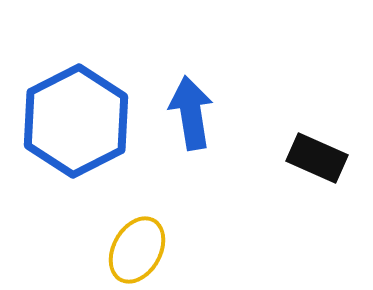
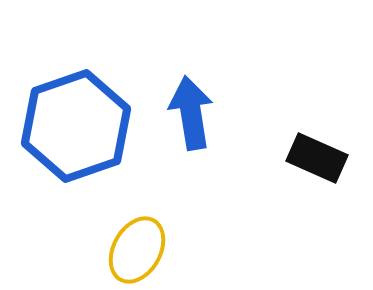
blue hexagon: moved 5 px down; rotated 8 degrees clockwise
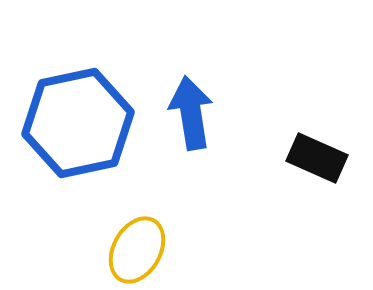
blue hexagon: moved 2 px right, 3 px up; rotated 7 degrees clockwise
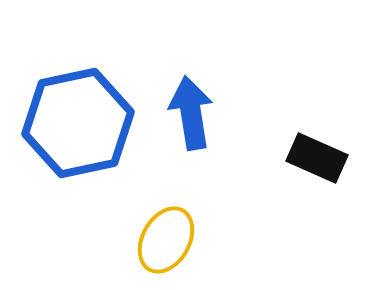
yellow ellipse: moved 29 px right, 10 px up
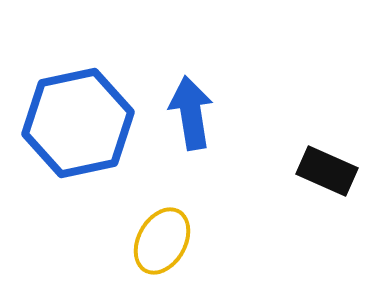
black rectangle: moved 10 px right, 13 px down
yellow ellipse: moved 4 px left, 1 px down
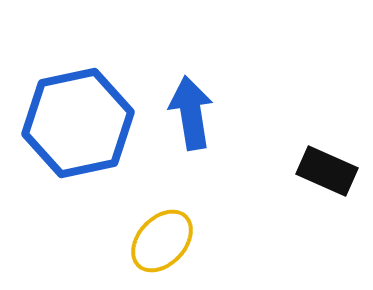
yellow ellipse: rotated 14 degrees clockwise
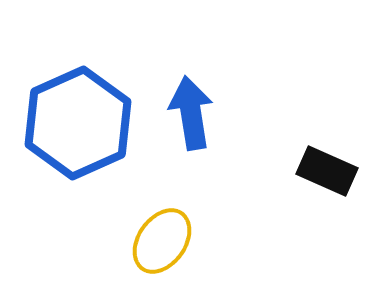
blue hexagon: rotated 12 degrees counterclockwise
yellow ellipse: rotated 8 degrees counterclockwise
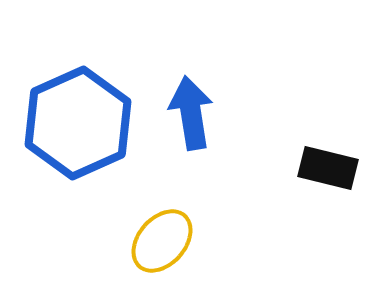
black rectangle: moved 1 px right, 3 px up; rotated 10 degrees counterclockwise
yellow ellipse: rotated 6 degrees clockwise
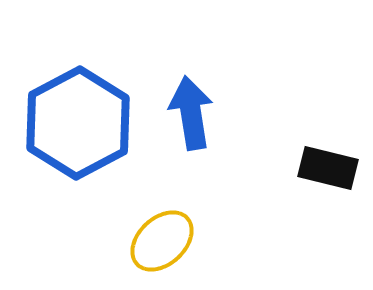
blue hexagon: rotated 4 degrees counterclockwise
yellow ellipse: rotated 6 degrees clockwise
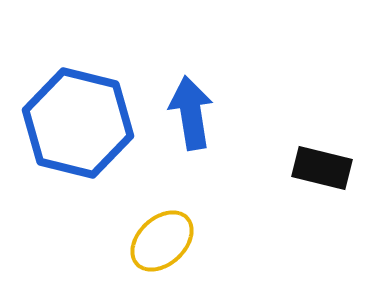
blue hexagon: rotated 18 degrees counterclockwise
black rectangle: moved 6 px left
